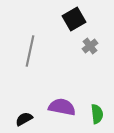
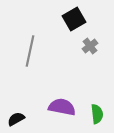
black semicircle: moved 8 px left
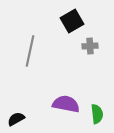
black square: moved 2 px left, 2 px down
gray cross: rotated 35 degrees clockwise
purple semicircle: moved 4 px right, 3 px up
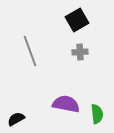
black square: moved 5 px right, 1 px up
gray cross: moved 10 px left, 6 px down
gray line: rotated 32 degrees counterclockwise
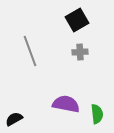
black semicircle: moved 2 px left
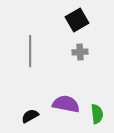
gray line: rotated 20 degrees clockwise
black semicircle: moved 16 px right, 3 px up
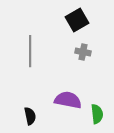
gray cross: moved 3 px right; rotated 14 degrees clockwise
purple semicircle: moved 2 px right, 4 px up
black semicircle: rotated 108 degrees clockwise
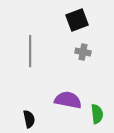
black square: rotated 10 degrees clockwise
black semicircle: moved 1 px left, 3 px down
